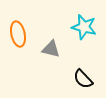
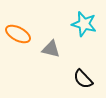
cyan star: moved 3 px up
orange ellipse: rotated 50 degrees counterclockwise
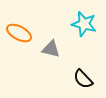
orange ellipse: moved 1 px right, 1 px up
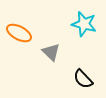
gray triangle: moved 3 px down; rotated 30 degrees clockwise
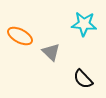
cyan star: rotated 10 degrees counterclockwise
orange ellipse: moved 1 px right, 3 px down
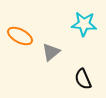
gray triangle: rotated 36 degrees clockwise
black semicircle: rotated 20 degrees clockwise
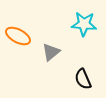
orange ellipse: moved 2 px left
